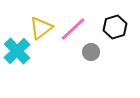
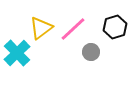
cyan cross: moved 2 px down
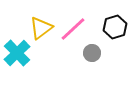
gray circle: moved 1 px right, 1 px down
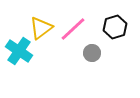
cyan cross: moved 2 px right, 2 px up; rotated 12 degrees counterclockwise
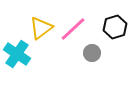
cyan cross: moved 2 px left, 3 px down
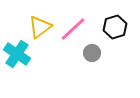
yellow triangle: moved 1 px left, 1 px up
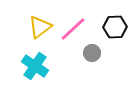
black hexagon: rotated 15 degrees clockwise
cyan cross: moved 18 px right, 12 px down
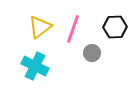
pink line: rotated 28 degrees counterclockwise
cyan cross: rotated 8 degrees counterclockwise
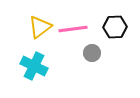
pink line: rotated 64 degrees clockwise
cyan cross: moved 1 px left
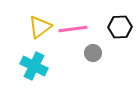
black hexagon: moved 5 px right
gray circle: moved 1 px right
